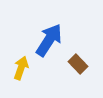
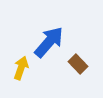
blue arrow: moved 2 px down; rotated 8 degrees clockwise
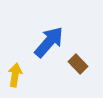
yellow arrow: moved 6 px left, 7 px down; rotated 10 degrees counterclockwise
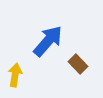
blue arrow: moved 1 px left, 1 px up
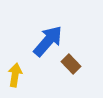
brown rectangle: moved 7 px left
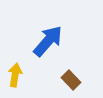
brown rectangle: moved 16 px down
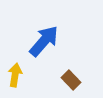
blue arrow: moved 4 px left
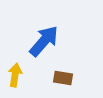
brown rectangle: moved 8 px left, 2 px up; rotated 36 degrees counterclockwise
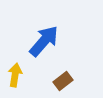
brown rectangle: moved 3 px down; rotated 48 degrees counterclockwise
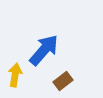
blue arrow: moved 9 px down
